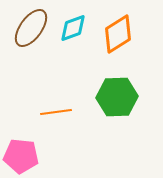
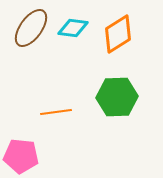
cyan diamond: rotated 28 degrees clockwise
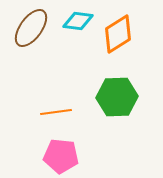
cyan diamond: moved 5 px right, 7 px up
pink pentagon: moved 40 px right
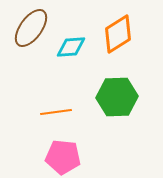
cyan diamond: moved 7 px left, 26 px down; rotated 12 degrees counterclockwise
pink pentagon: moved 2 px right, 1 px down
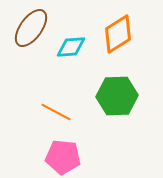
green hexagon: moved 1 px up
orange line: rotated 36 degrees clockwise
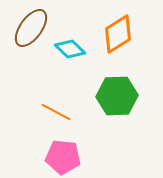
cyan diamond: moved 1 px left, 2 px down; rotated 48 degrees clockwise
